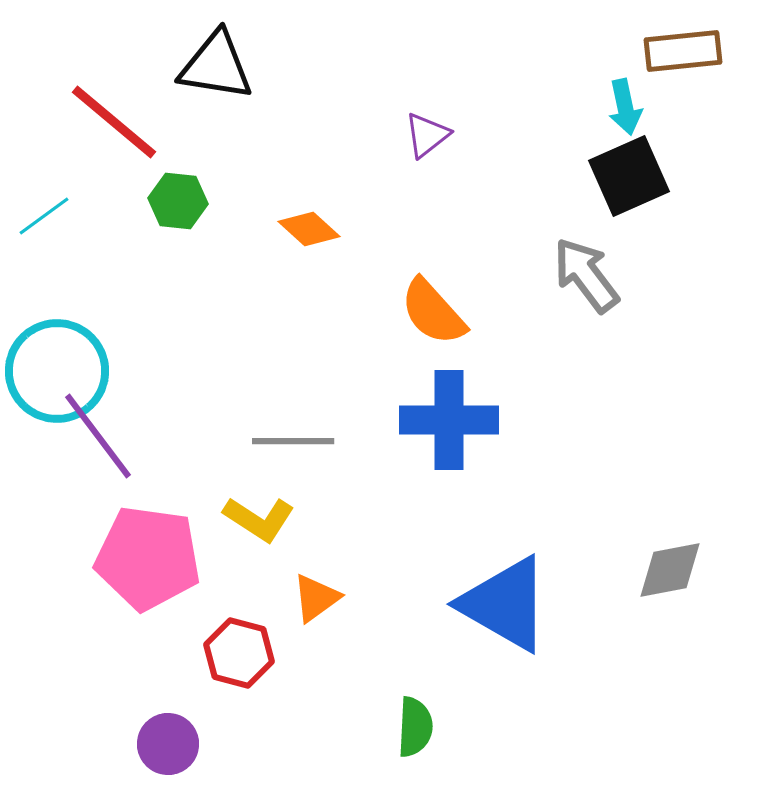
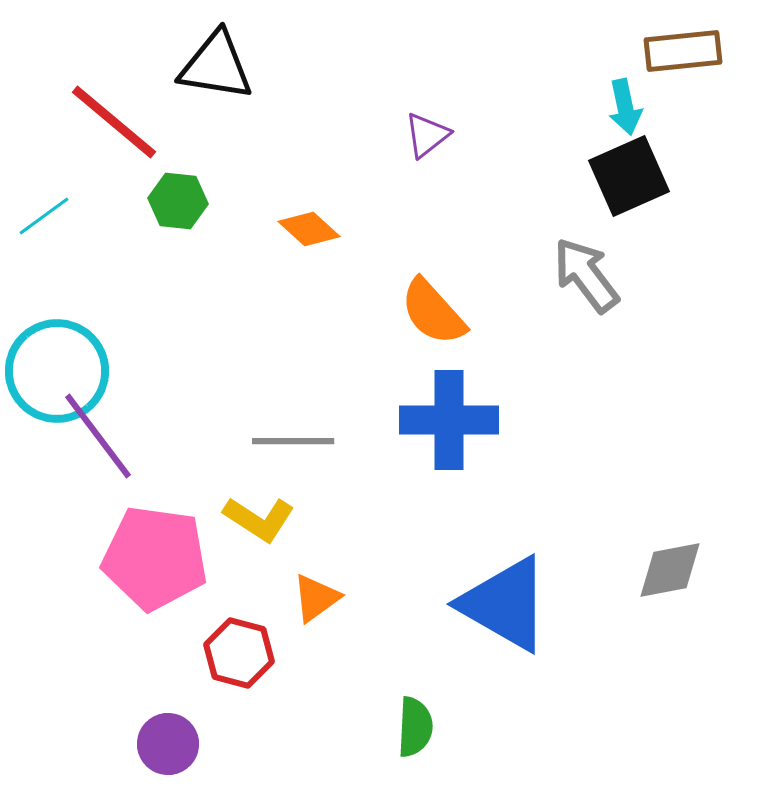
pink pentagon: moved 7 px right
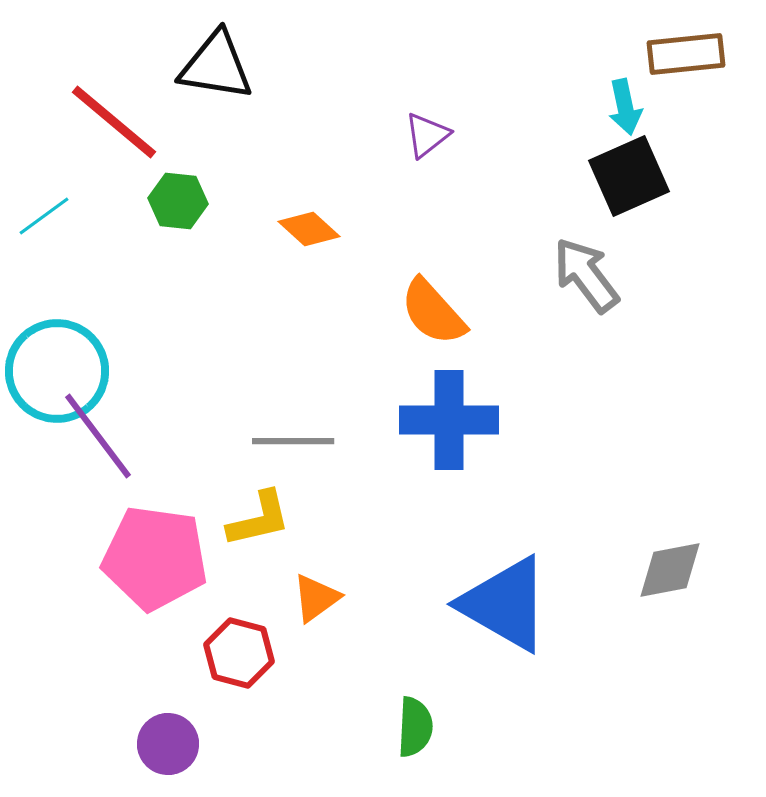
brown rectangle: moved 3 px right, 3 px down
yellow L-shape: rotated 46 degrees counterclockwise
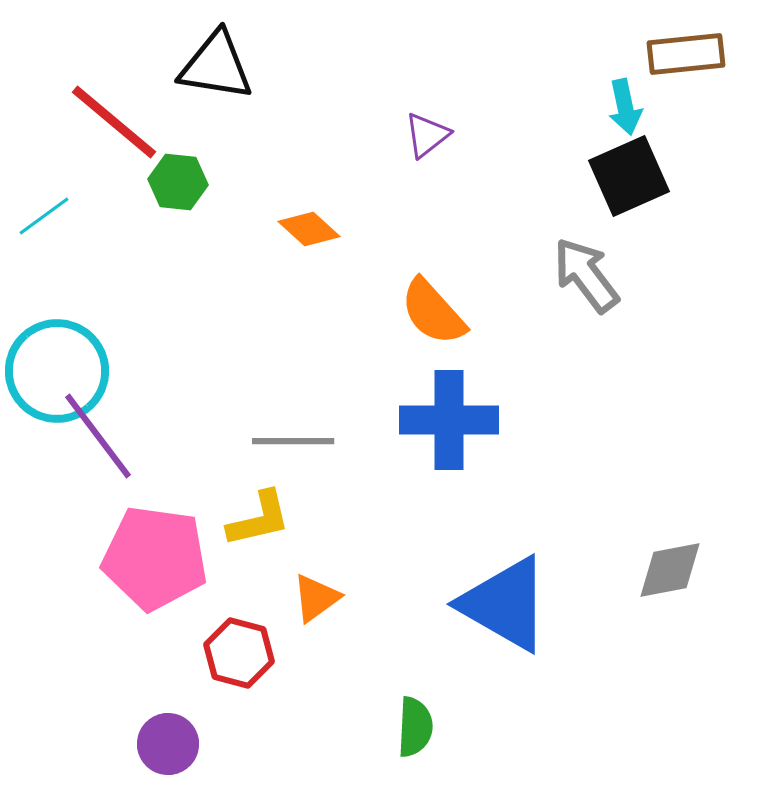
green hexagon: moved 19 px up
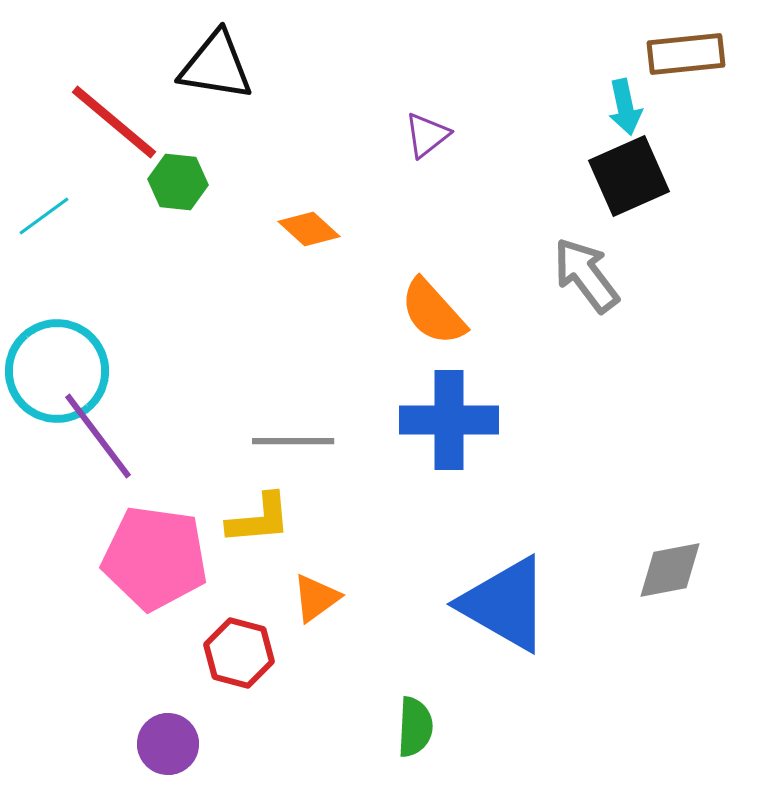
yellow L-shape: rotated 8 degrees clockwise
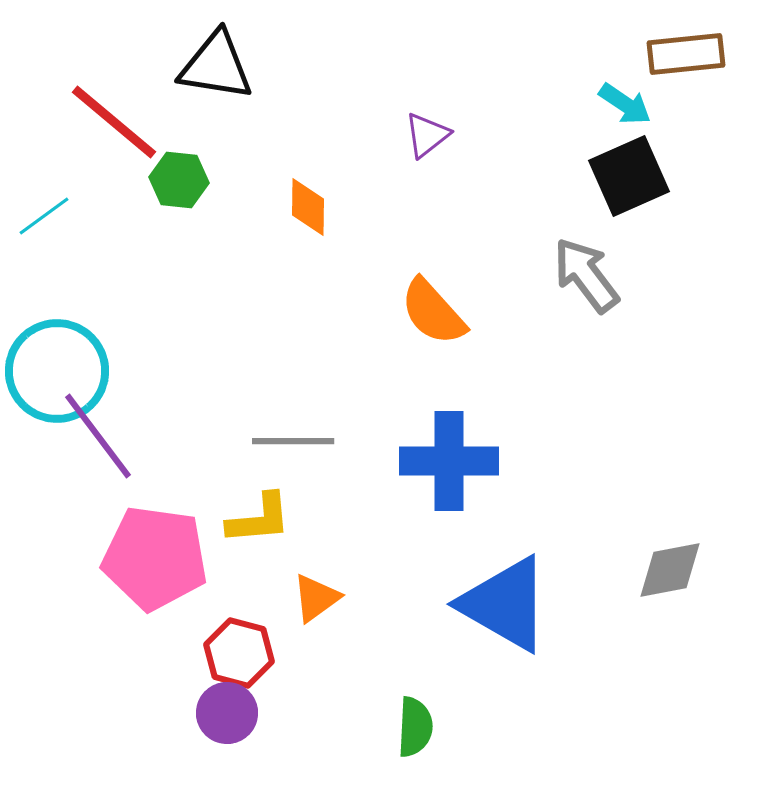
cyan arrow: moved 3 px up; rotated 44 degrees counterclockwise
green hexagon: moved 1 px right, 2 px up
orange diamond: moved 1 px left, 22 px up; rotated 48 degrees clockwise
blue cross: moved 41 px down
purple circle: moved 59 px right, 31 px up
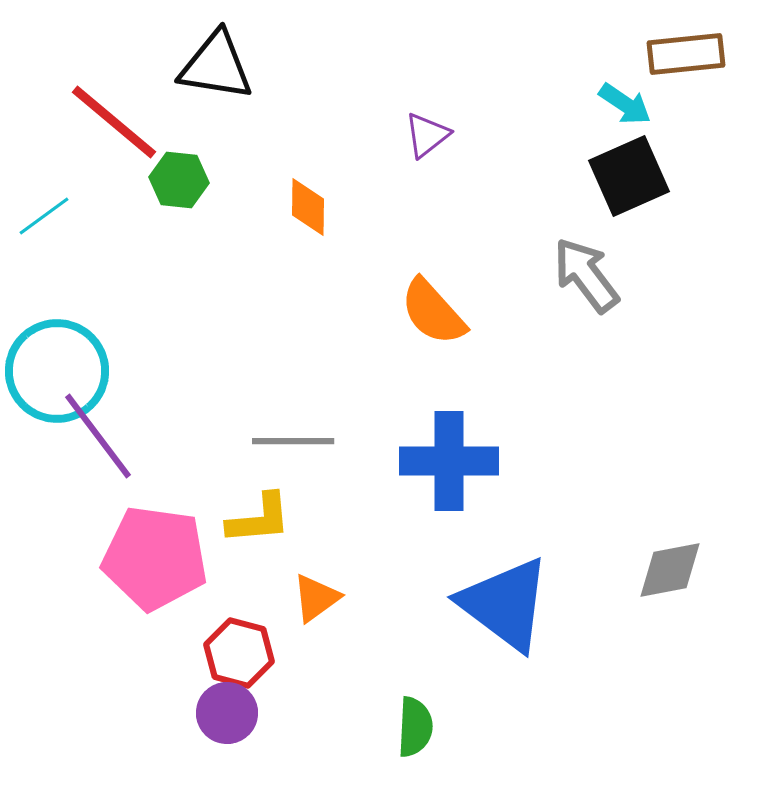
blue triangle: rotated 7 degrees clockwise
